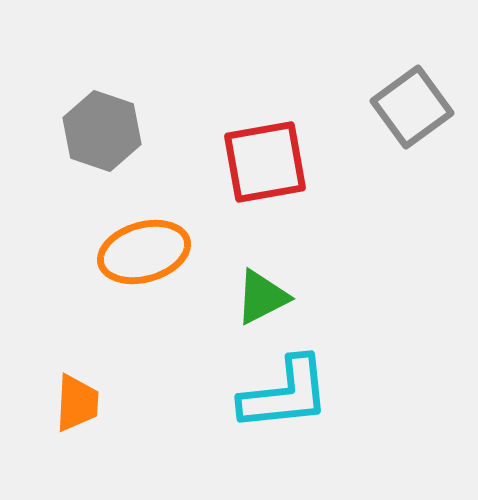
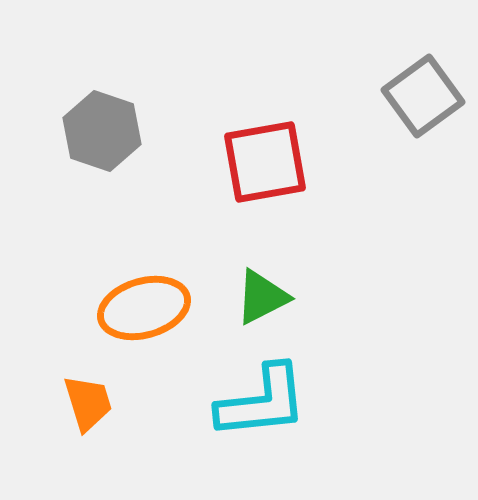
gray square: moved 11 px right, 11 px up
orange ellipse: moved 56 px down
cyan L-shape: moved 23 px left, 8 px down
orange trapezoid: moved 11 px right; rotated 20 degrees counterclockwise
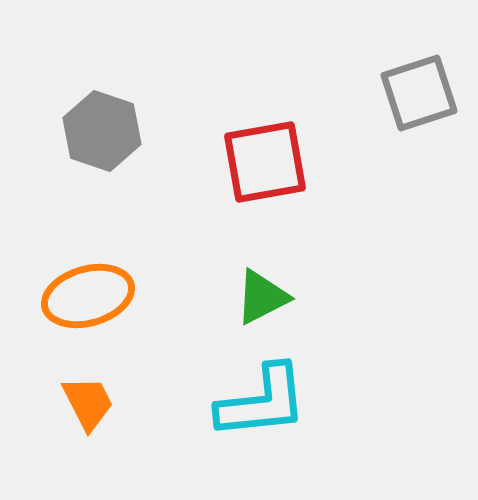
gray square: moved 4 px left, 3 px up; rotated 18 degrees clockwise
orange ellipse: moved 56 px left, 12 px up
orange trapezoid: rotated 10 degrees counterclockwise
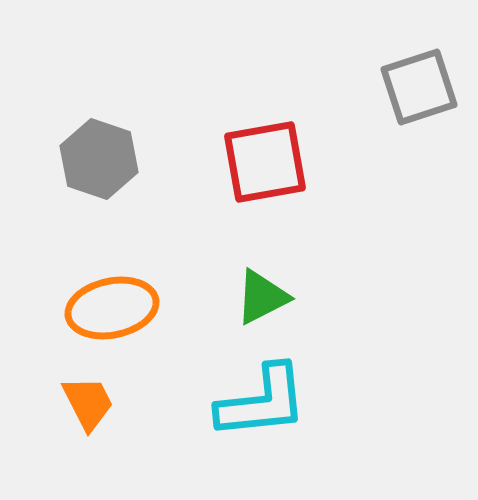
gray square: moved 6 px up
gray hexagon: moved 3 px left, 28 px down
orange ellipse: moved 24 px right, 12 px down; rotated 4 degrees clockwise
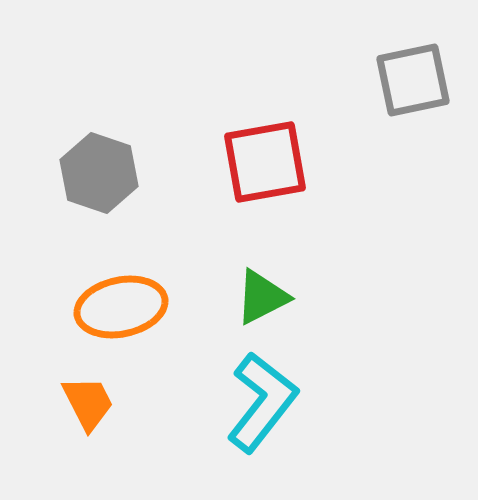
gray square: moved 6 px left, 7 px up; rotated 6 degrees clockwise
gray hexagon: moved 14 px down
orange ellipse: moved 9 px right, 1 px up
cyan L-shape: rotated 46 degrees counterclockwise
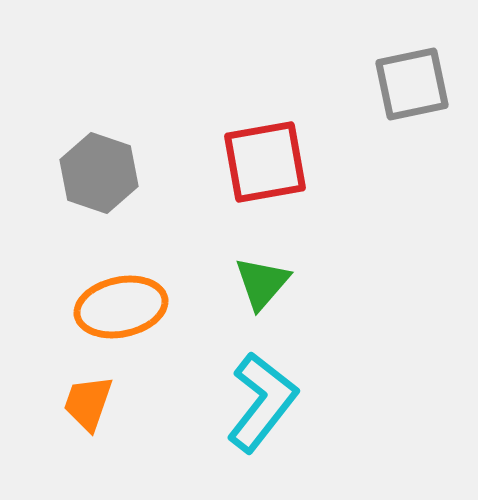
gray square: moved 1 px left, 4 px down
green triangle: moved 14 px up; rotated 22 degrees counterclockwise
orange trapezoid: rotated 134 degrees counterclockwise
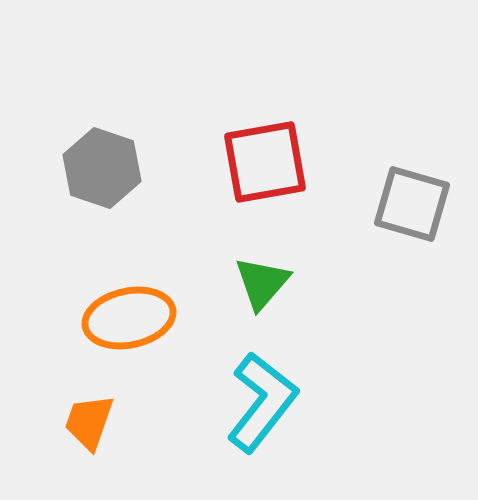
gray square: moved 120 px down; rotated 28 degrees clockwise
gray hexagon: moved 3 px right, 5 px up
orange ellipse: moved 8 px right, 11 px down
orange trapezoid: moved 1 px right, 19 px down
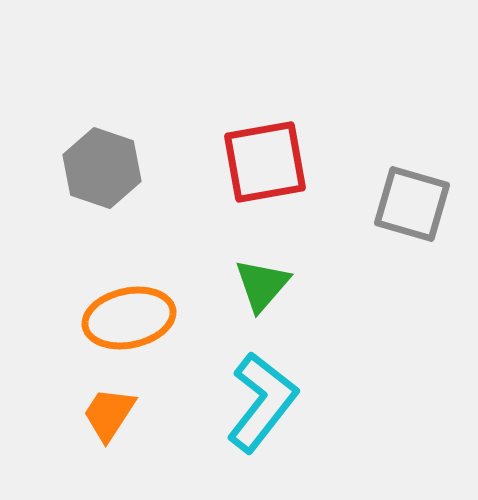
green triangle: moved 2 px down
orange trapezoid: moved 20 px right, 8 px up; rotated 14 degrees clockwise
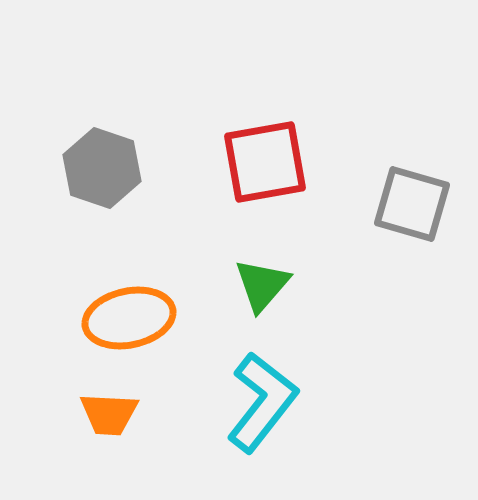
orange trapezoid: rotated 120 degrees counterclockwise
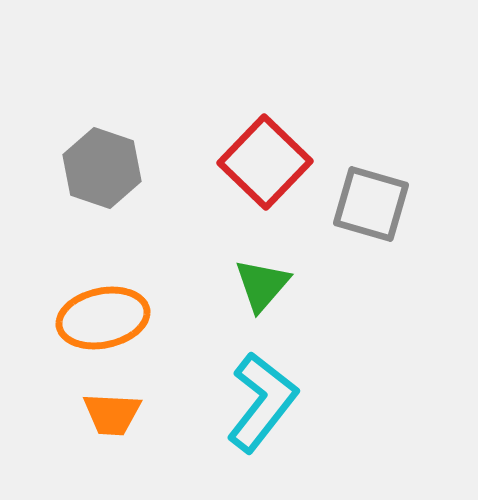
red square: rotated 36 degrees counterclockwise
gray square: moved 41 px left
orange ellipse: moved 26 px left
orange trapezoid: moved 3 px right
